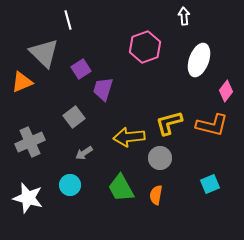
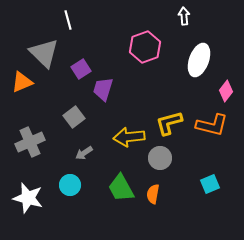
orange semicircle: moved 3 px left, 1 px up
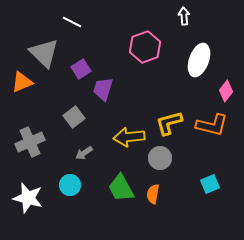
white line: moved 4 px right, 2 px down; rotated 48 degrees counterclockwise
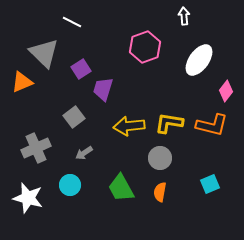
white ellipse: rotated 16 degrees clockwise
yellow L-shape: rotated 24 degrees clockwise
yellow arrow: moved 11 px up
gray cross: moved 6 px right, 6 px down
orange semicircle: moved 7 px right, 2 px up
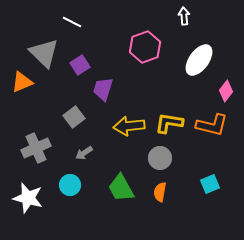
purple square: moved 1 px left, 4 px up
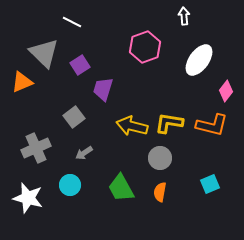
yellow arrow: moved 3 px right; rotated 20 degrees clockwise
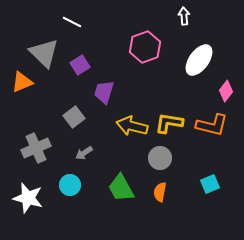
purple trapezoid: moved 1 px right, 3 px down
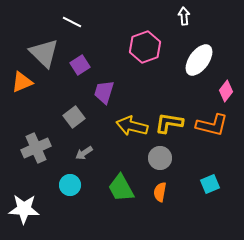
white star: moved 4 px left, 11 px down; rotated 12 degrees counterclockwise
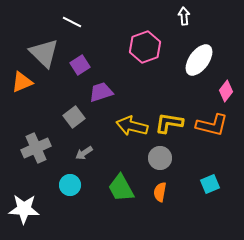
purple trapezoid: moved 3 px left; rotated 55 degrees clockwise
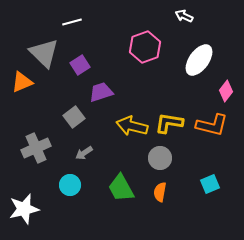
white arrow: rotated 60 degrees counterclockwise
white line: rotated 42 degrees counterclockwise
white star: rotated 16 degrees counterclockwise
